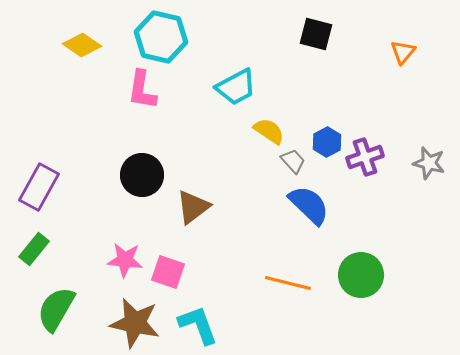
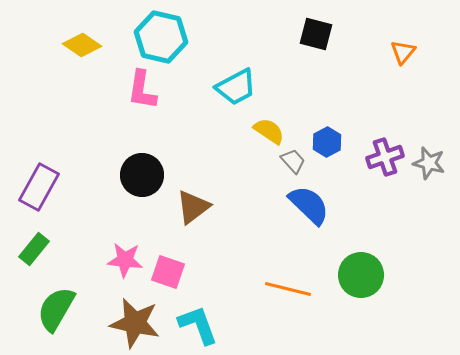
purple cross: moved 20 px right
orange line: moved 6 px down
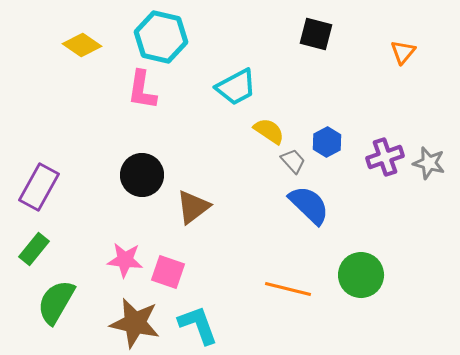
green semicircle: moved 7 px up
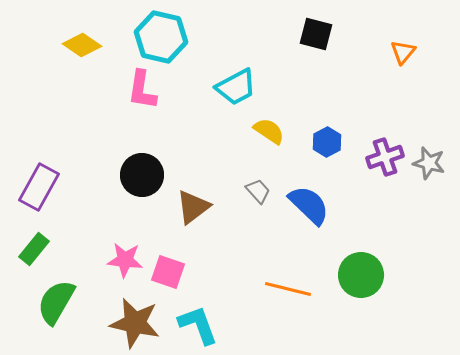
gray trapezoid: moved 35 px left, 30 px down
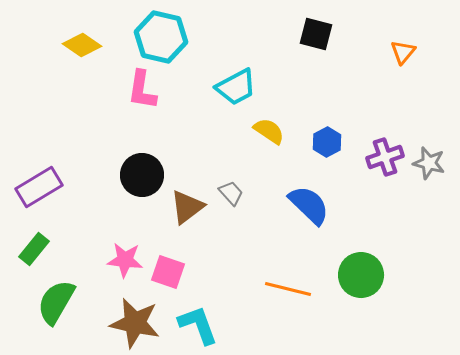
purple rectangle: rotated 30 degrees clockwise
gray trapezoid: moved 27 px left, 2 px down
brown triangle: moved 6 px left
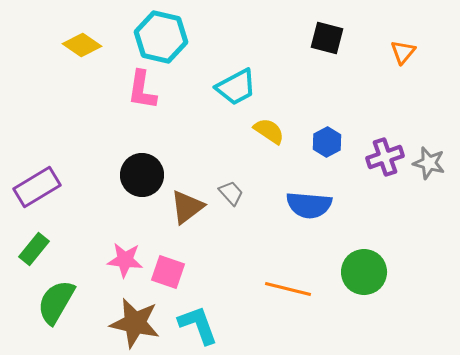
black square: moved 11 px right, 4 px down
purple rectangle: moved 2 px left
blue semicircle: rotated 141 degrees clockwise
green circle: moved 3 px right, 3 px up
